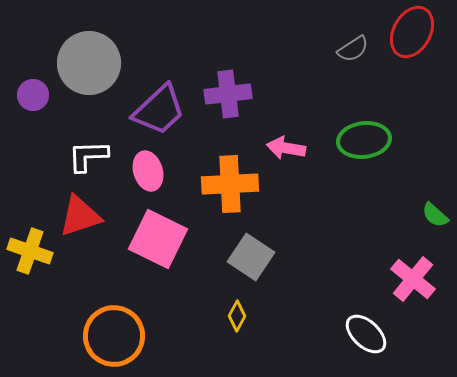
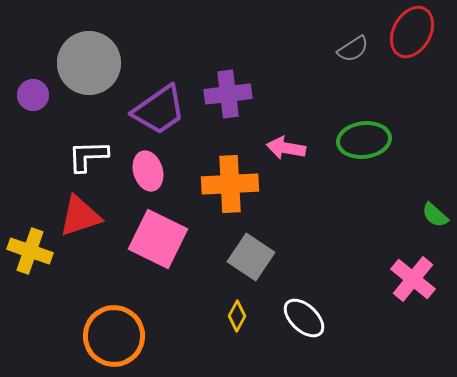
purple trapezoid: rotated 8 degrees clockwise
white ellipse: moved 62 px left, 16 px up
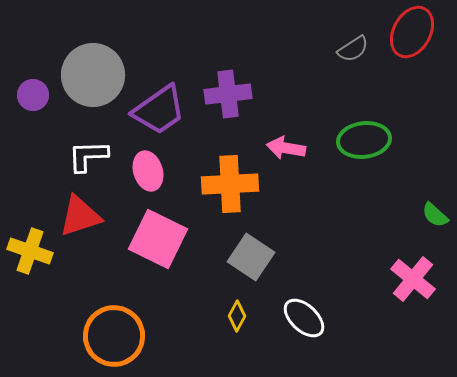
gray circle: moved 4 px right, 12 px down
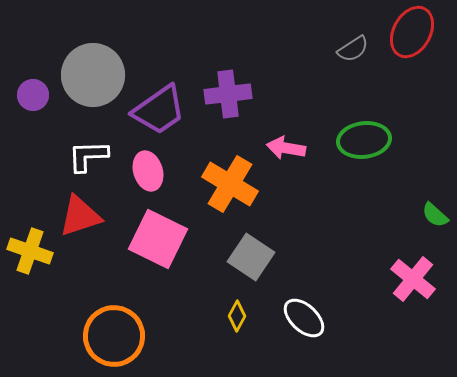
orange cross: rotated 34 degrees clockwise
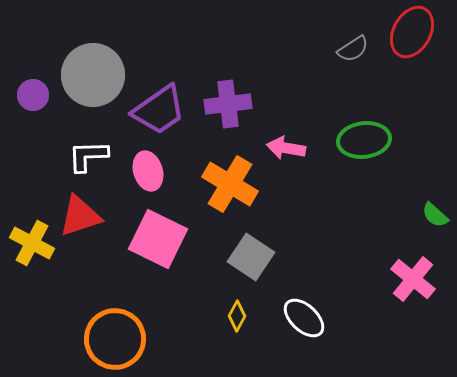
purple cross: moved 10 px down
yellow cross: moved 2 px right, 8 px up; rotated 9 degrees clockwise
orange circle: moved 1 px right, 3 px down
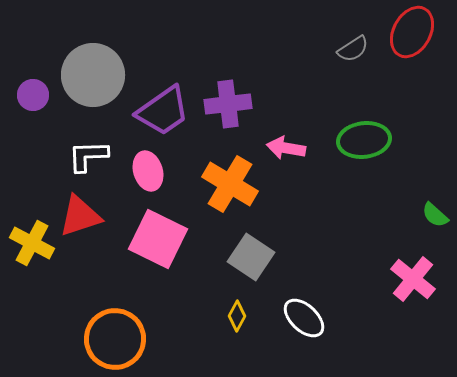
purple trapezoid: moved 4 px right, 1 px down
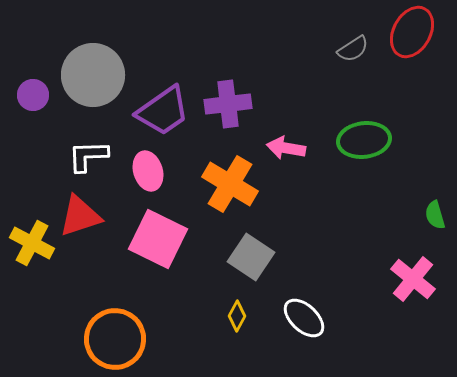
green semicircle: rotated 32 degrees clockwise
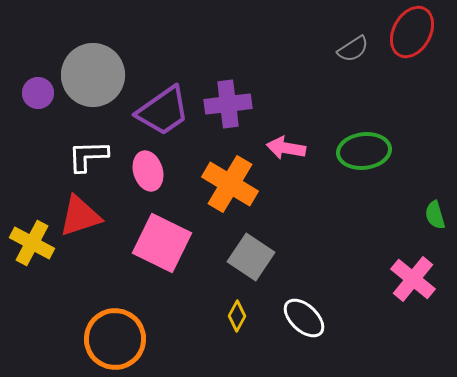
purple circle: moved 5 px right, 2 px up
green ellipse: moved 11 px down
pink square: moved 4 px right, 4 px down
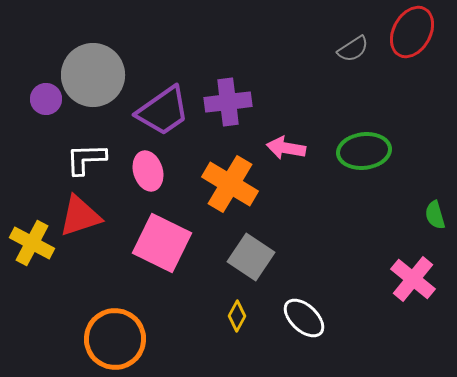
purple circle: moved 8 px right, 6 px down
purple cross: moved 2 px up
white L-shape: moved 2 px left, 3 px down
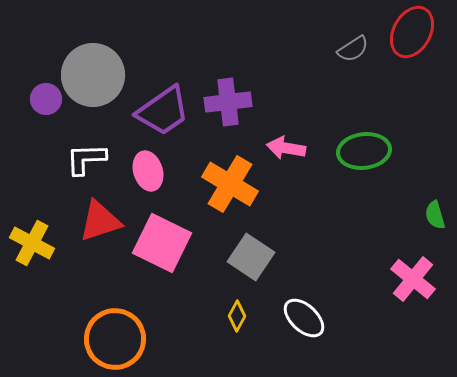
red triangle: moved 20 px right, 5 px down
